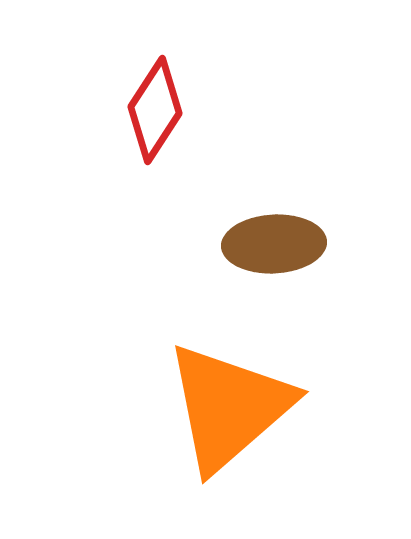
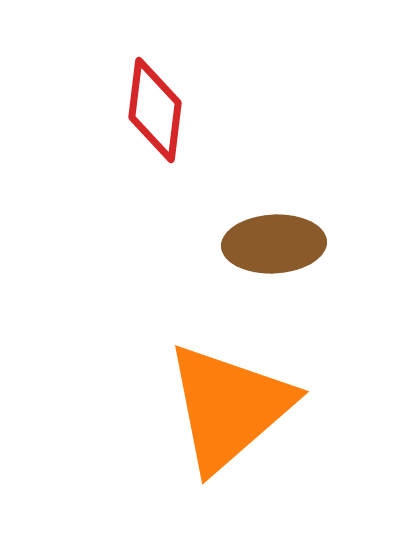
red diamond: rotated 26 degrees counterclockwise
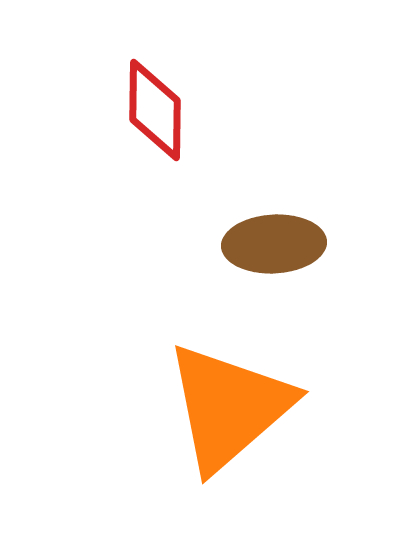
red diamond: rotated 6 degrees counterclockwise
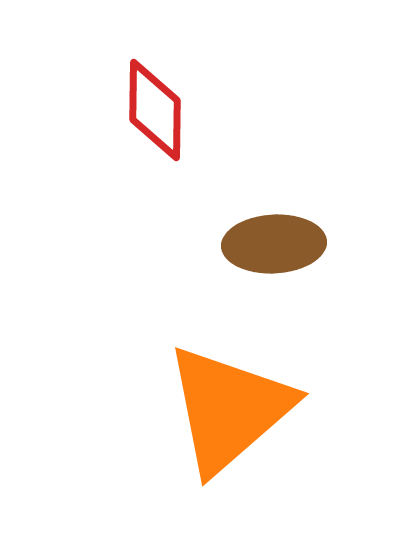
orange triangle: moved 2 px down
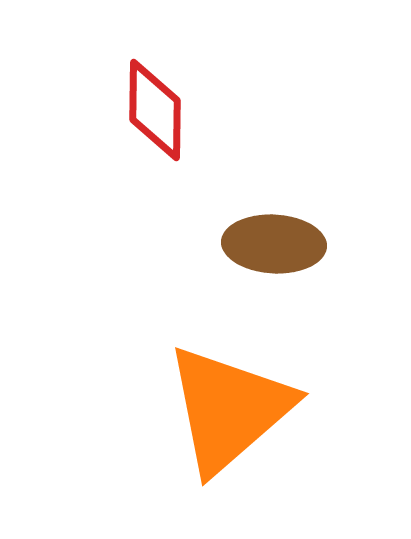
brown ellipse: rotated 6 degrees clockwise
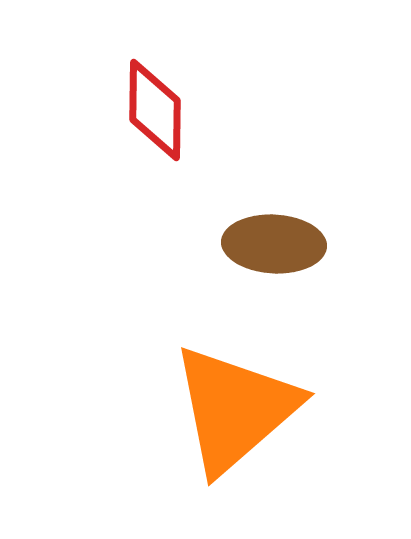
orange triangle: moved 6 px right
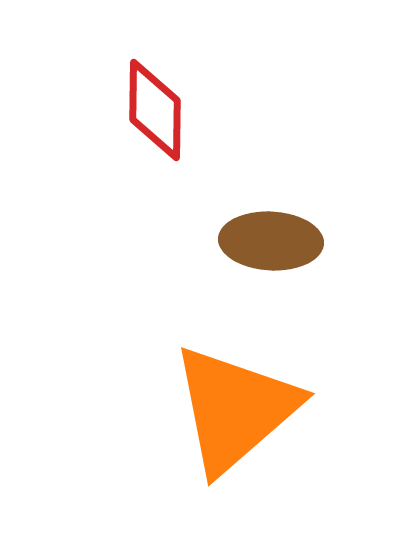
brown ellipse: moved 3 px left, 3 px up
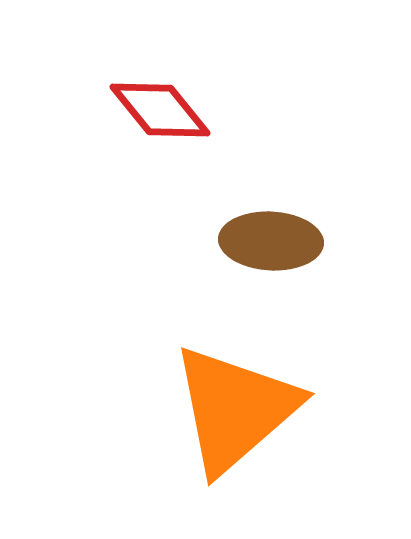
red diamond: moved 5 px right; rotated 40 degrees counterclockwise
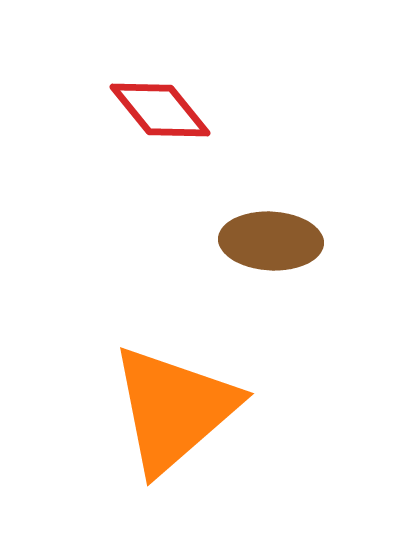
orange triangle: moved 61 px left
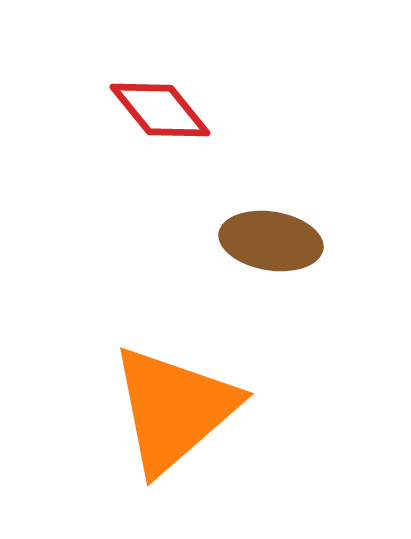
brown ellipse: rotated 6 degrees clockwise
